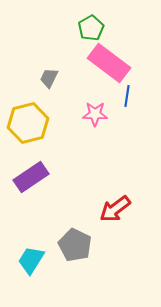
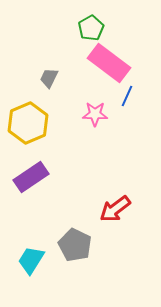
blue line: rotated 15 degrees clockwise
yellow hexagon: rotated 9 degrees counterclockwise
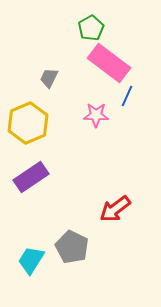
pink star: moved 1 px right, 1 px down
gray pentagon: moved 3 px left, 2 px down
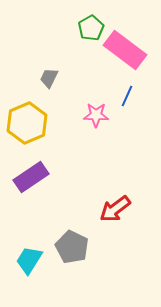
pink rectangle: moved 16 px right, 13 px up
yellow hexagon: moved 1 px left
cyan trapezoid: moved 2 px left
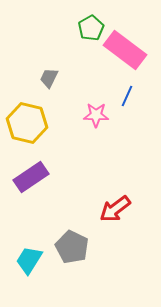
yellow hexagon: rotated 24 degrees counterclockwise
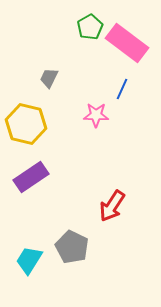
green pentagon: moved 1 px left, 1 px up
pink rectangle: moved 2 px right, 7 px up
blue line: moved 5 px left, 7 px up
yellow hexagon: moved 1 px left, 1 px down
red arrow: moved 3 px left, 3 px up; rotated 20 degrees counterclockwise
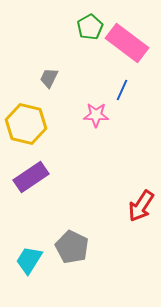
blue line: moved 1 px down
red arrow: moved 29 px right
